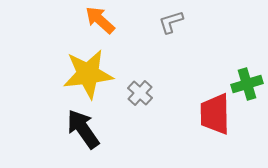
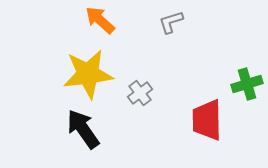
gray cross: rotated 10 degrees clockwise
red trapezoid: moved 8 px left, 6 px down
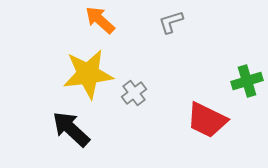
green cross: moved 3 px up
gray cross: moved 6 px left
red trapezoid: rotated 63 degrees counterclockwise
black arrow: moved 12 px left; rotated 12 degrees counterclockwise
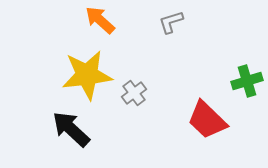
yellow star: moved 1 px left, 1 px down
red trapezoid: rotated 18 degrees clockwise
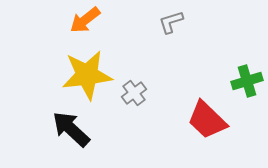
orange arrow: moved 15 px left; rotated 80 degrees counterclockwise
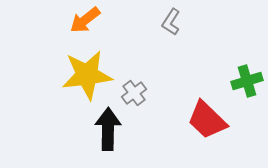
gray L-shape: rotated 40 degrees counterclockwise
black arrow: moved 37 px right; rotated 48 degrees clockwise
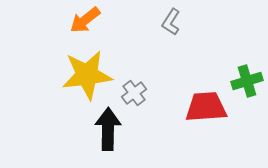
red trapezoid: moved 1 px left, 13 px up; rotated 132 degrees clockwise
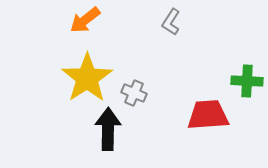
yellow star: moved 3 px down; rotated 27 degrees counterclockwise
green cross: rotated 20 degrees clockwise
gray cross: rotated 30 degrees counterclockwise
red trapezoid: moved 2 px right, 8 px down
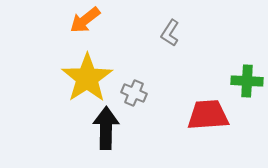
gray L-shape: moved 1 px left, 11 px down
black arrow: moved 2 px left, 1 px up
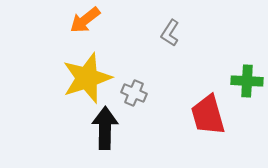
yellow star: rotated 15 degrees clockwise
red trapezoid: rotated 102 degrees counterclockwise
black arrow: moved 1 px left
